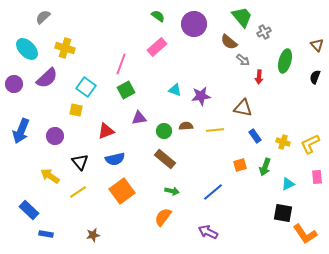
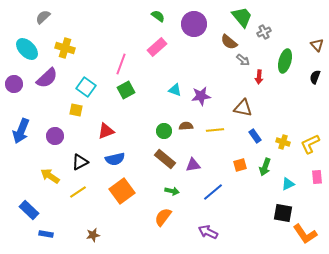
purple triangle at (139, 118): moved 54 px right, 47 px down
black triangle at (80, 162): rotated 42 degrees clockwise
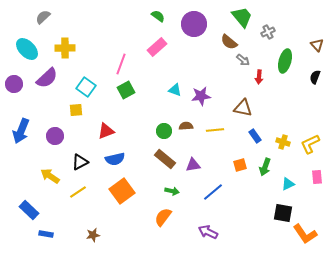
gray cross at (264, 32): moved 4 px right
yellow cross at (65, 48): rotated 18 degrees counterclockwise
yellow square at (76, 110): rotated 16 degrees counterclockwise
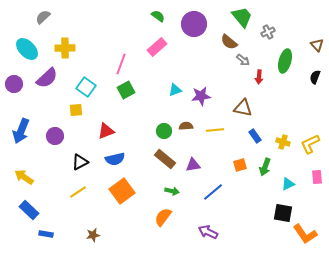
cyan triangle at (175, 90): rotated 40 degrees counterclockwise
yellow arrow at (50, 176): moved 26 px left, 1 px down
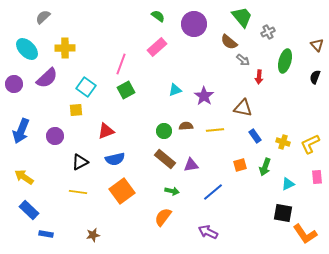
purple star at (201, 96): moved 3 px right; rotated 30 degrees counterclockwise
purple triangle at (193, 165): moved 2 px left
yellow line at (78, 192): rotated 42 degrees clockwise
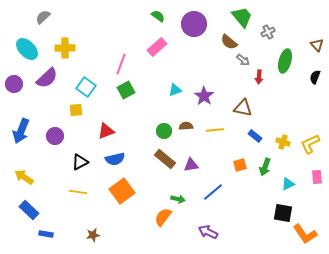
blue rectangle at (255, 136): rotated 16 degrees counterclockwise
green arrow at (172, 191): moved 6 px right, 8 px down
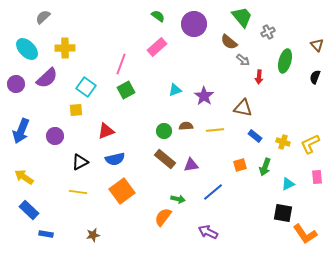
purple circle at (14, 84): moved 2 px right
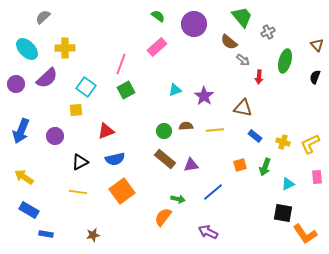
blue rectangle at (29, 210): rotated 12 degrees counterclockwise
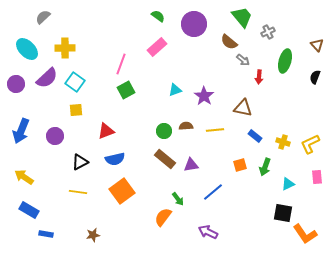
cyan square at (86, 87): moved 11 px left, 5 px up
green arrow at (178, 199): rotated 40 degrees clockwise
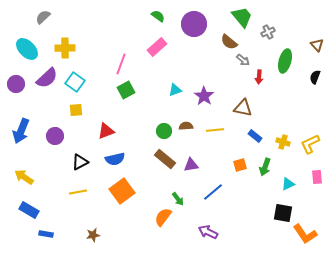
yellow line at (78, 192): rotated 18 degrees counterclockwise
